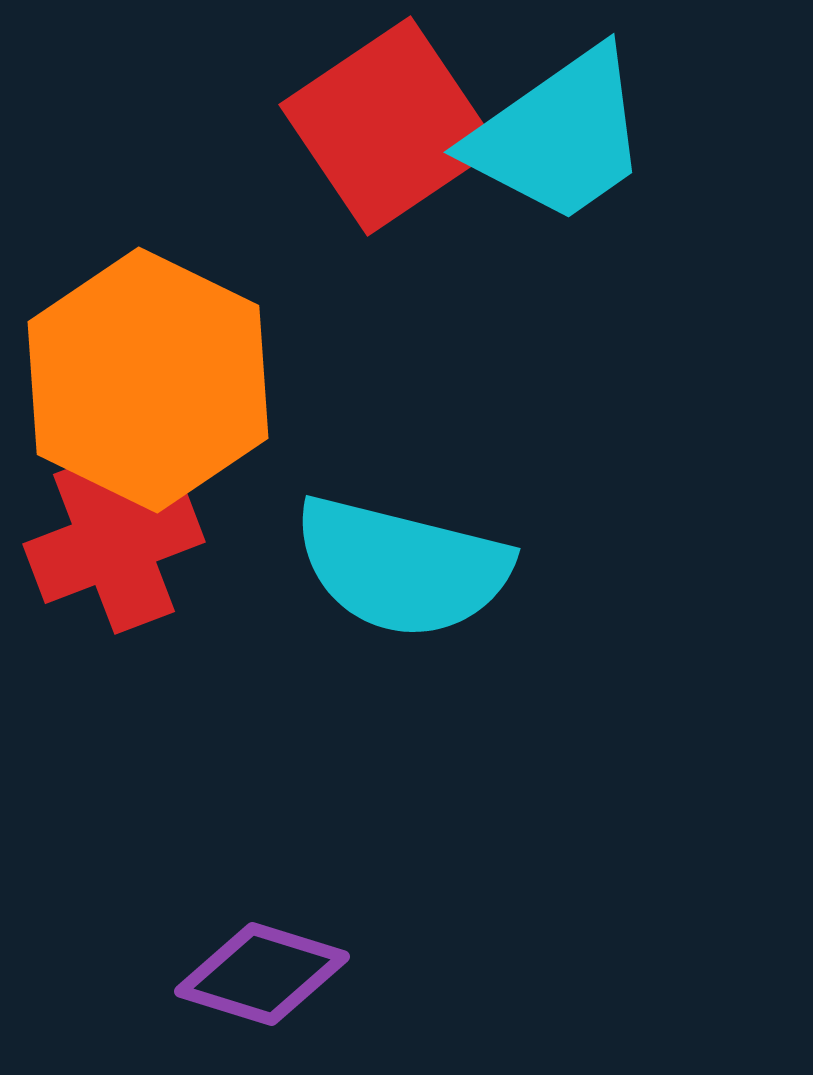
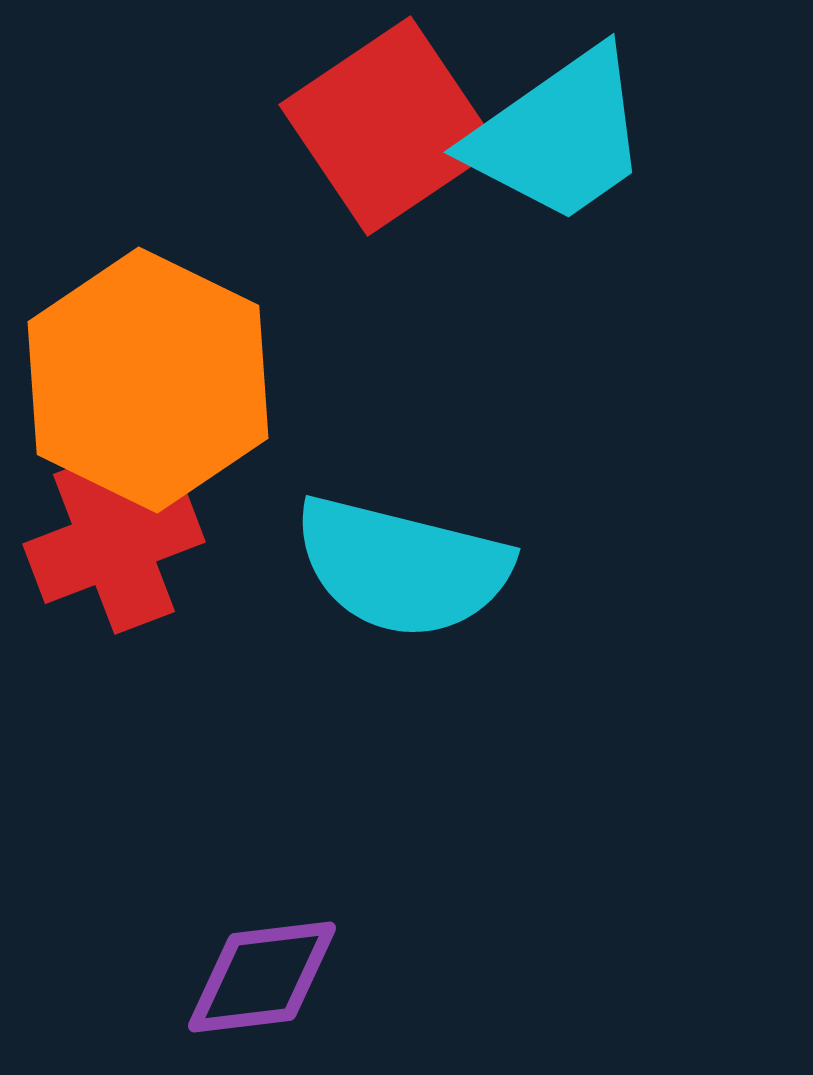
purple diamond: moved 3 px down; rotated 24 degrees counterclockwise
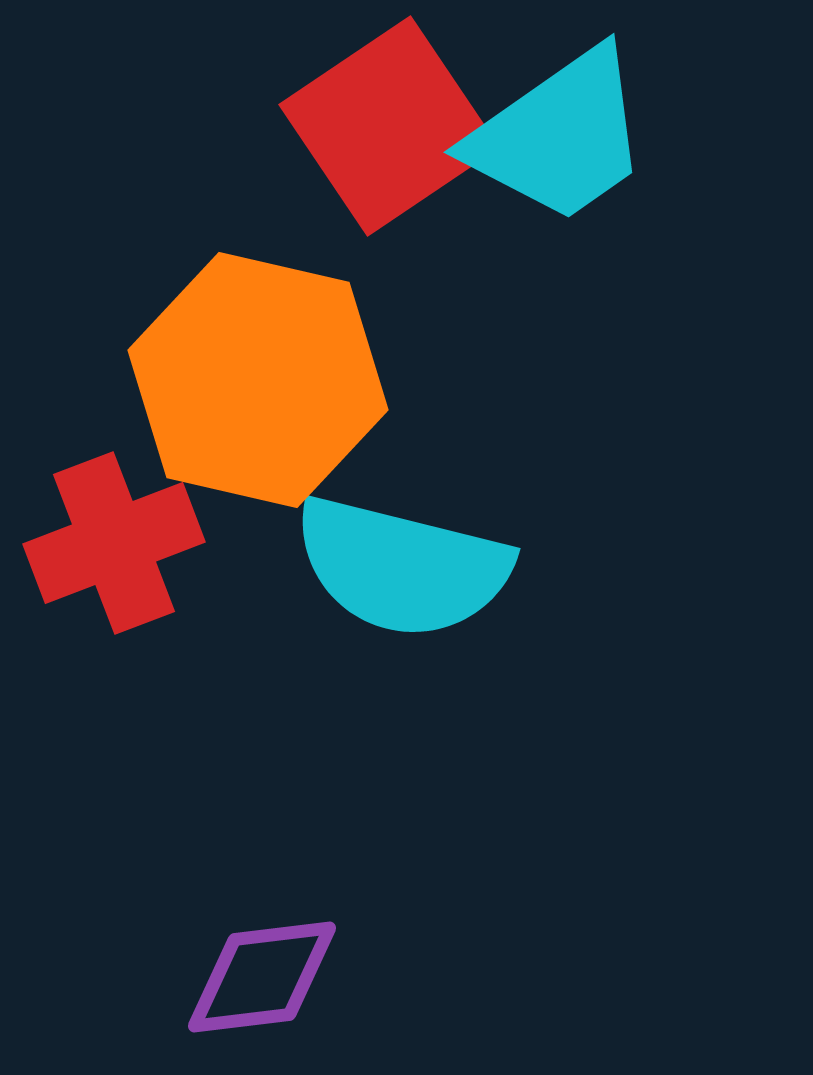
orange hexagon: moved 110 px right; rotated 13 degrees counterclockwise
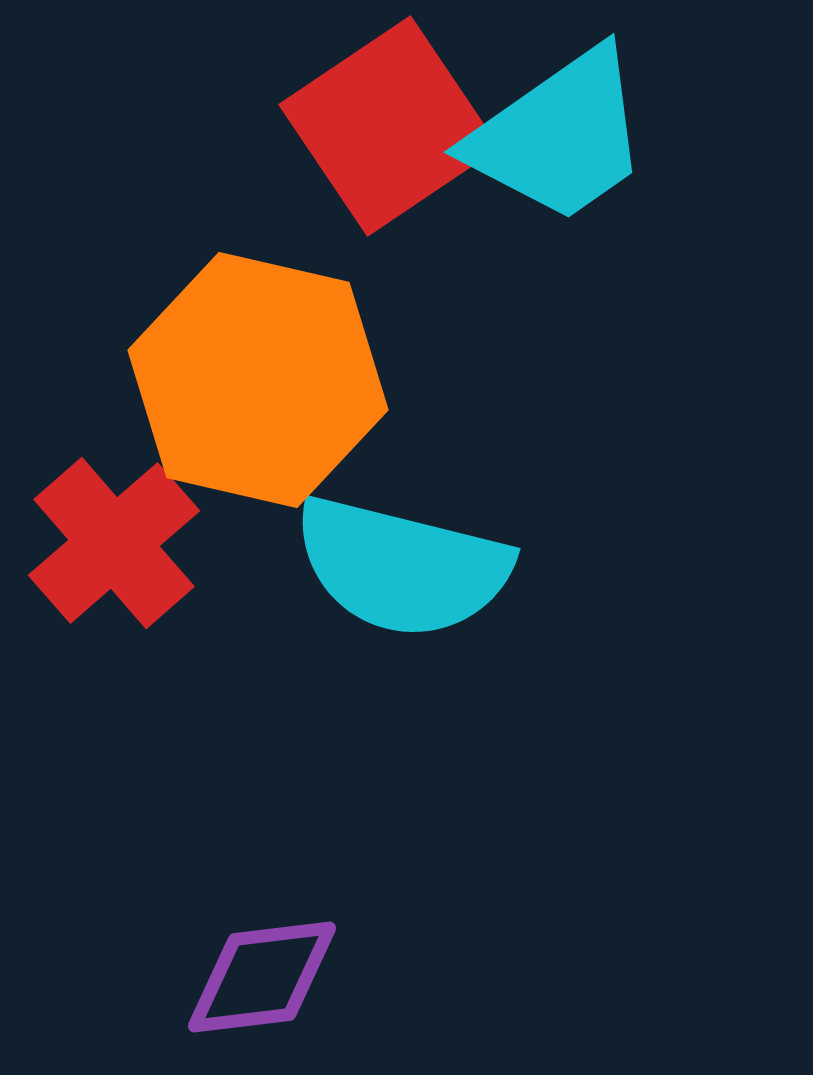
red cross: rotated 20 degrees counterclockwise
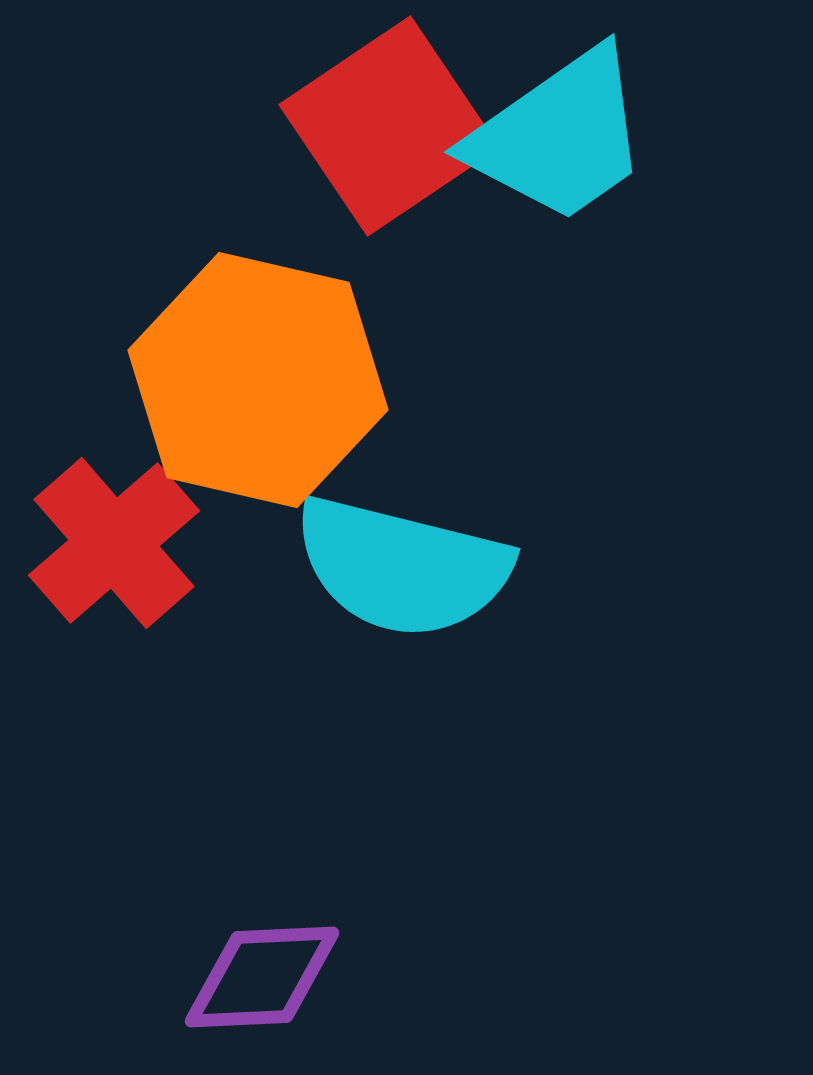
purple diamond: rotated 4 degrees clockwise
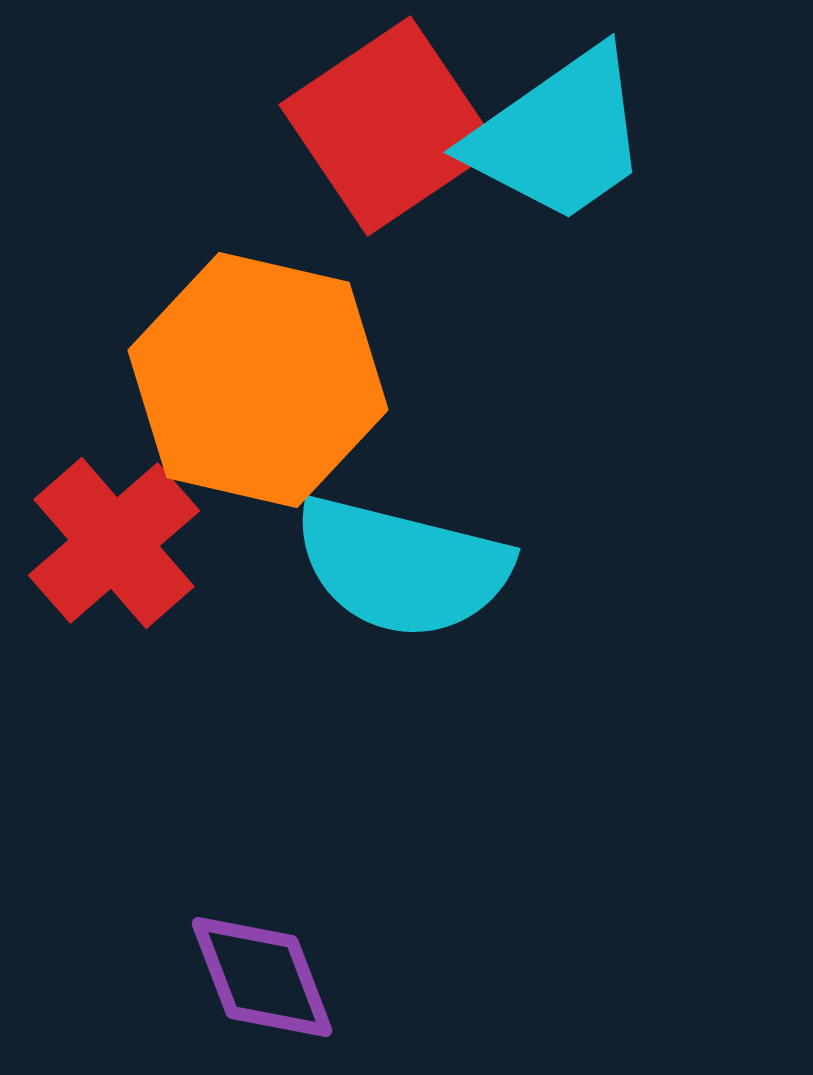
purple diamond: rotated 72 degrees clockwise
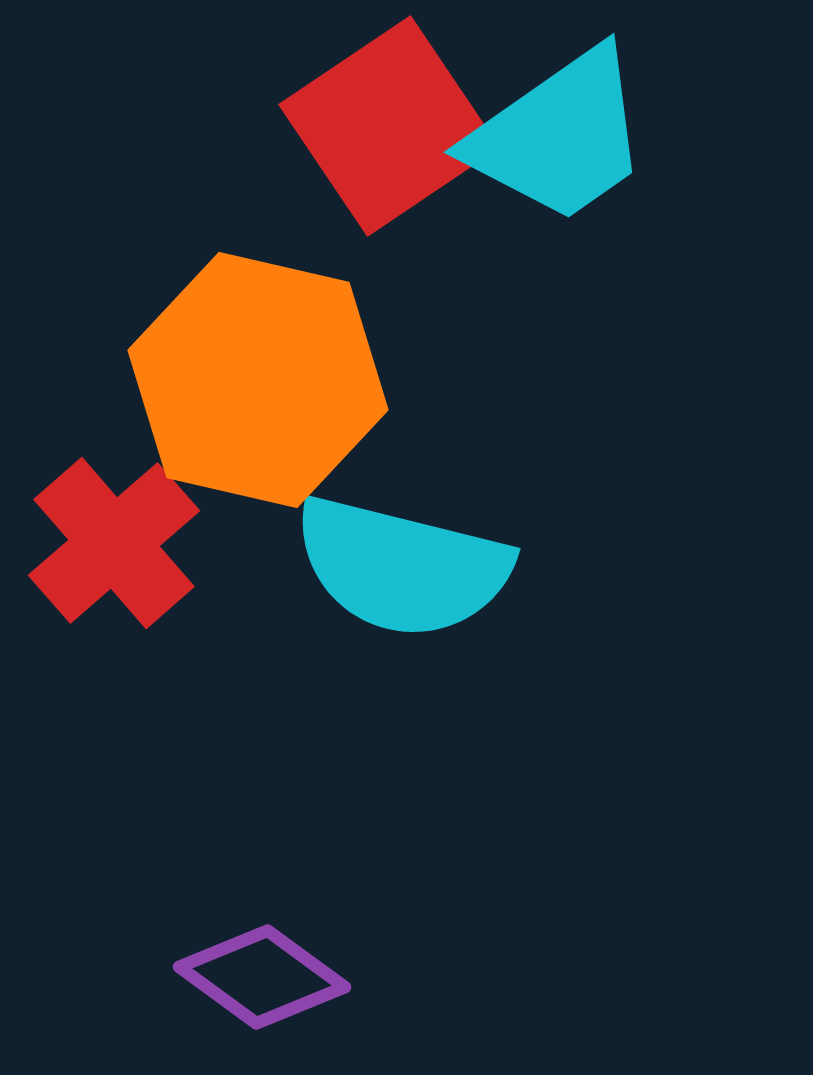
purple diamond: rotated 33 degrees counterclockwise
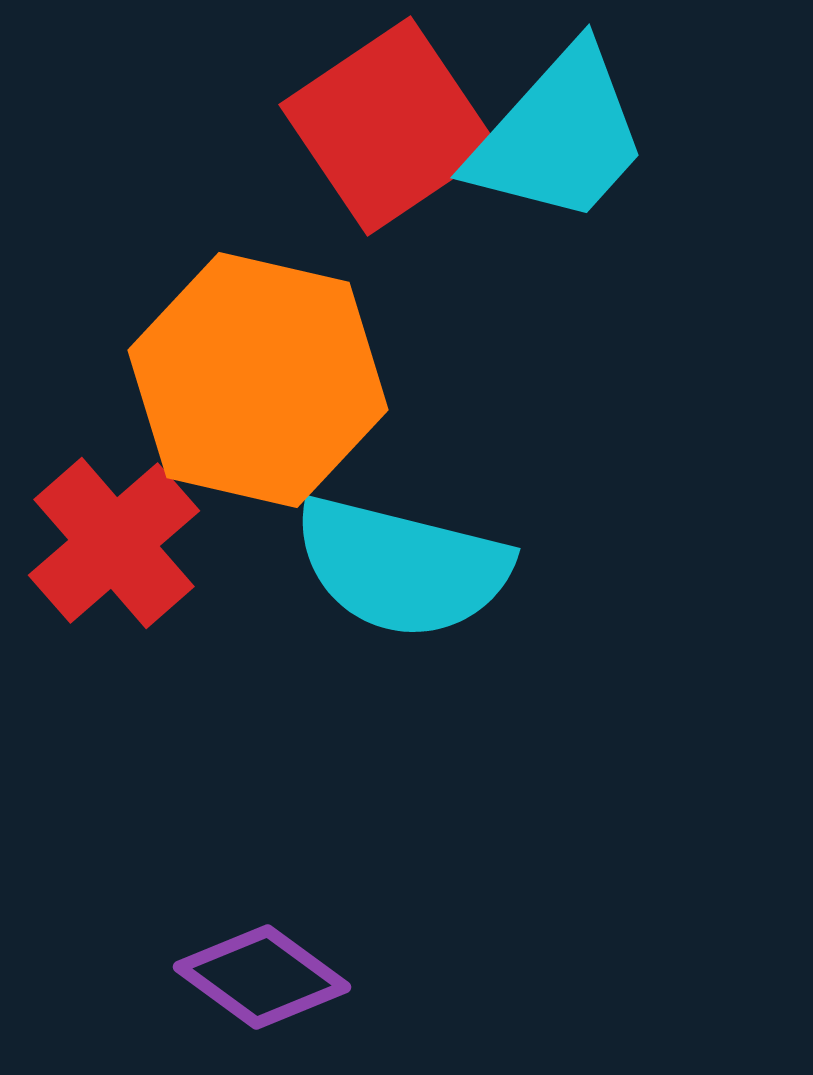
cyan trapezoid: rotated 13 degrees counterclockwise
